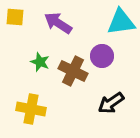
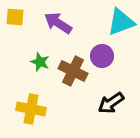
cyan triangle: rotated 12 degrees counterclockwise
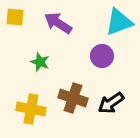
cyan triangle: moved 2 px left
brown cross: moved 27 px down; rotated 8 degrees counterclockwise
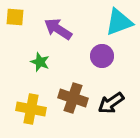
purple arrow: moved 6 px down
